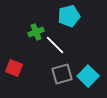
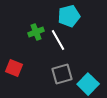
white line: moved 3 px right, 5 px up; rotated 15 degrees clockwise
cyan square: moved 8 px down
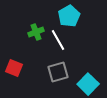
cyan pentagon: rotated 15 degrees counterclockwise
gray square: moved 4 px left, 2 px up
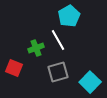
green cross: moved 16 px down
cyan square: moved 2 px right, 2 px up
